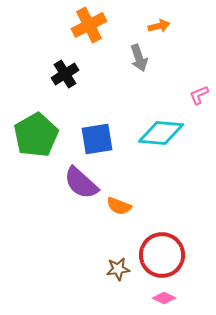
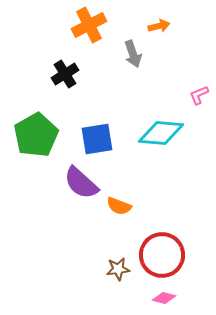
gray arrow: moved 6 px left, 4 px up
pink diamond: rotated 10 degrees counterclockwise
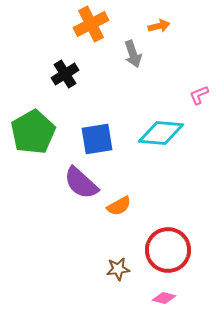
orange cross: moved 2 px right, 1 px up
green pentagon: moved 3 px left, 3 px up
orange semicircle: rotated 50 degrees counterclockwise
red circle: moved 6 px right, 5 px up
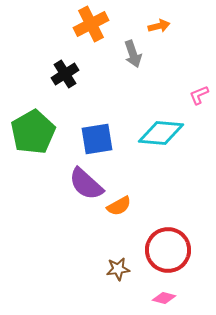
purple semicircle: moved 5 px right, 1 px down
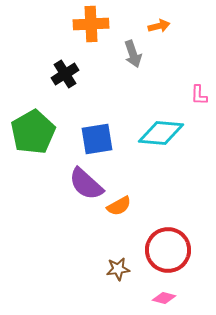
orange cross: rotated 24 degrees clockwise
pink L-shape: rotated 65 degrees counterclockwise
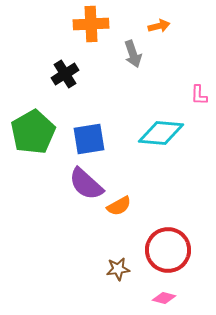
blue square: moved 8 px left
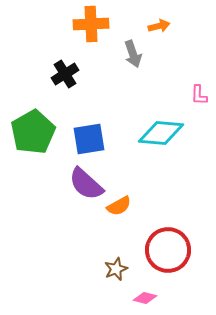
brown star: moved 2 px left; rotated 15 degrees counterclockwise
pink diamond: moved 19 px left
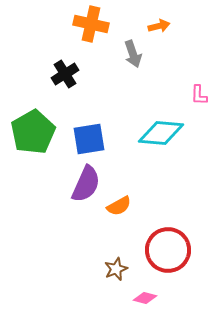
orange cross: rotated 16 degrees clockwise
purple semicircle: rotated 108 degrees counterclockwise
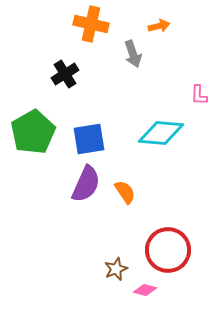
orange semicircle: moved 6 px right, 14 px up; rotated 95 degrees counterclockwise
pink diamond: moved 8 px up
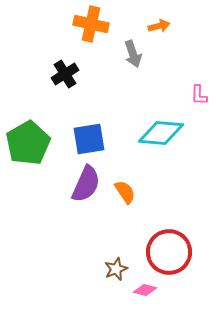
green pentagon: moved 5 px left, 11 px down
red circle: moved 1 px right, 2 px down
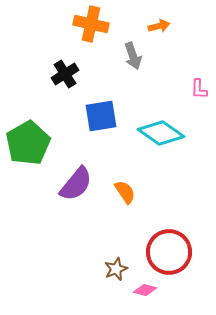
gray arrow: moved 2 px down
pink L-shape: moved 6 px up
cyan diamond: rotated 30 degrees clockwise
blue square: moved 12 px right, 23 px up
purple semicircle: moved 10 px left; rotated 15 degrees clockwise
